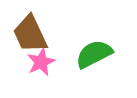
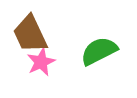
green semicircle: moved 5 px right, 3 px up
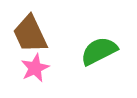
pink star: moved 6 px left, 6 px down
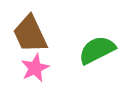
green semicircle: moved 2 px left, 1 px up
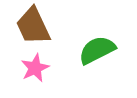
brown trapezoid: moved 3 px right, 8 px up
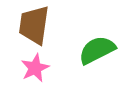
brown trapezoid: moved 1 px right, 1 px up; rotated 33 degrees clockwise
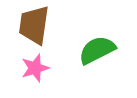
pink star: rotated 8 degrees clockwise
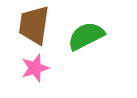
green semicircle: moved 11 px left, 14 px up
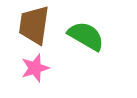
green semicircle: rotated 57 degrees clockwise
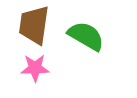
pink star: rotated 16 degrees clockwise
